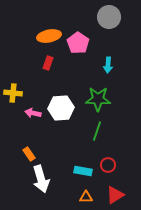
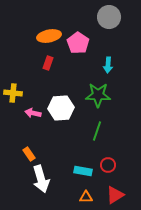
green star: moved 4 px up
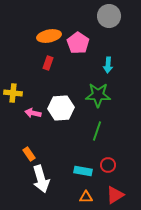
gray circle: moved 1 px up
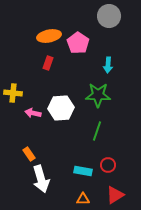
orange triangle: moved 3 px left, 2 px down
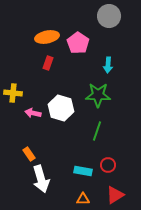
orange ellipse: moved 2 px left, 1 px down
white hexagon: rotated 20 degrees clockwise
